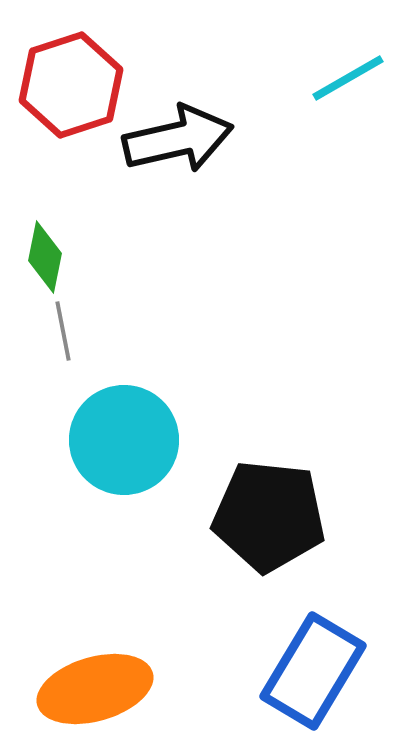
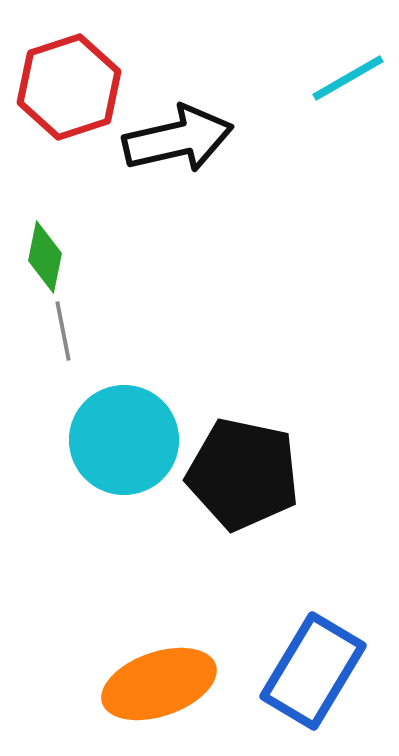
red hexagon: moved 2 px left, 2 px down
black pentagon: moved 26 px left, 42 px up; rotated 6 degrees clockwise
orange ellipse: moved 64 px right, 5 px up; rotated 3 degrees counterclockwise
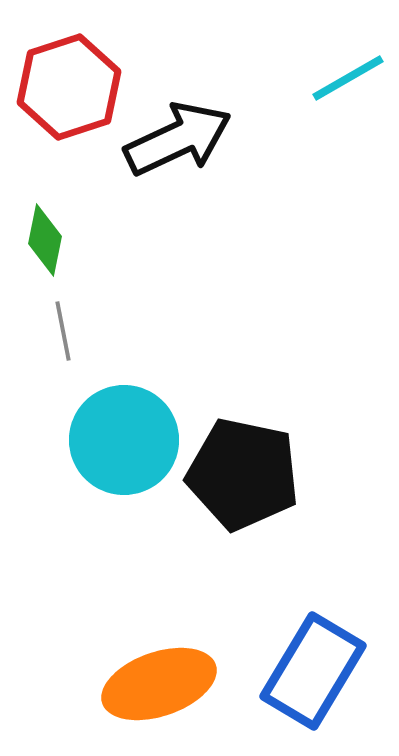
black arrow: rotated 12 degrees counterclockwise
green diamond: moved 17 px up
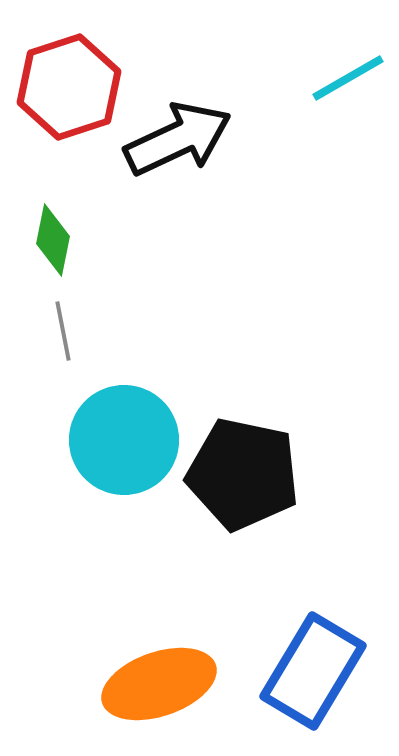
green diamond: moved 8 px right
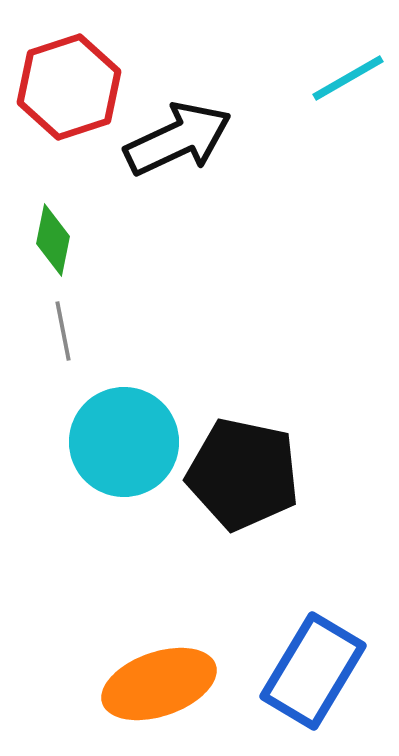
cyan circle: moved 2 px down
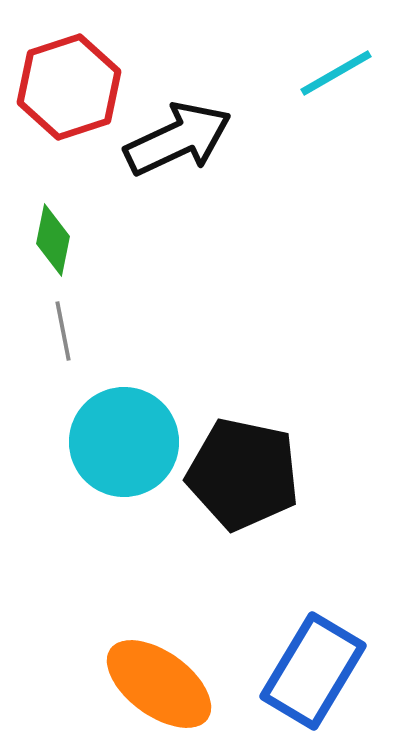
cyan line: moved 12 px left, 5 px up
orange ellipse: rotated 55 degrees clockwise
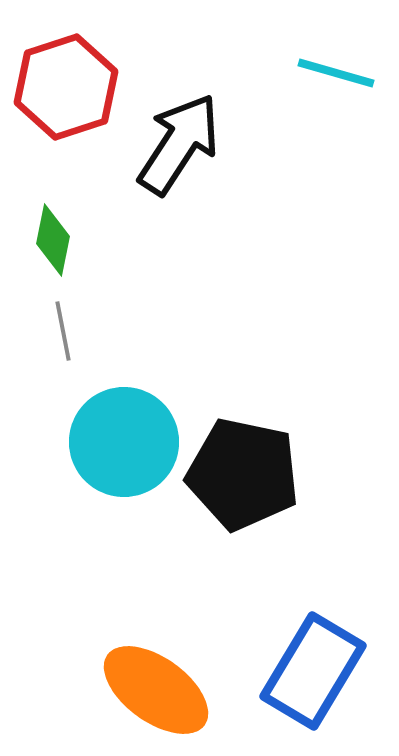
cyan line: rotated 46 degrees clockwise
red hexagon: moved 3 px left
black arrow: moved 1 px right, 5 px down; rotated 32 degrees counterclockwise
orange ellipse: moved 3 px left, 6 px down
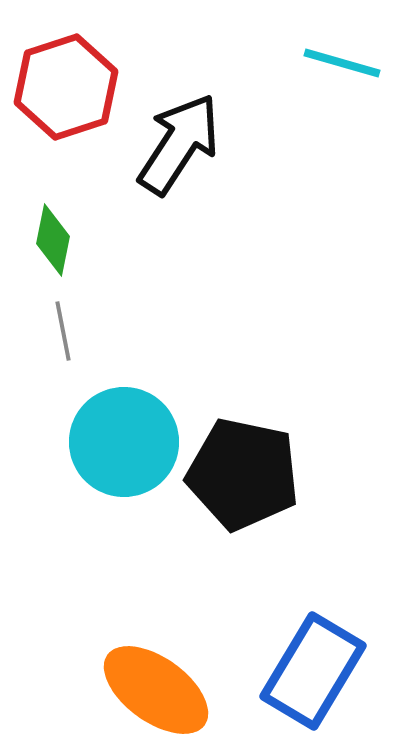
cyan line: moved 6 px right, 10 px up
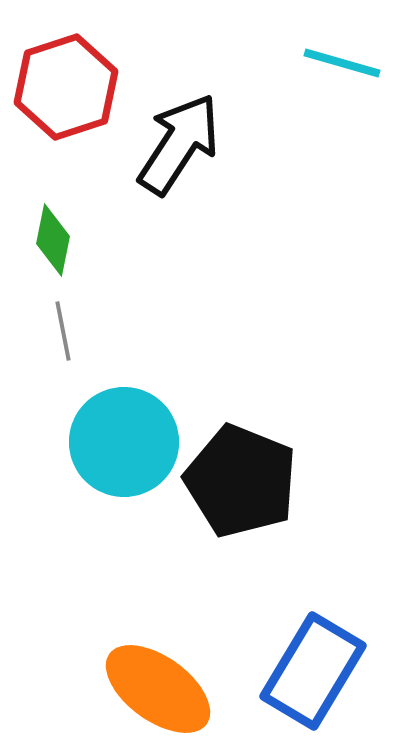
black pentagon: moved 2 px left, 7 px down; rotated 10 degrees clockwise
orange ellipse: moved 2 px right, 1 px up
